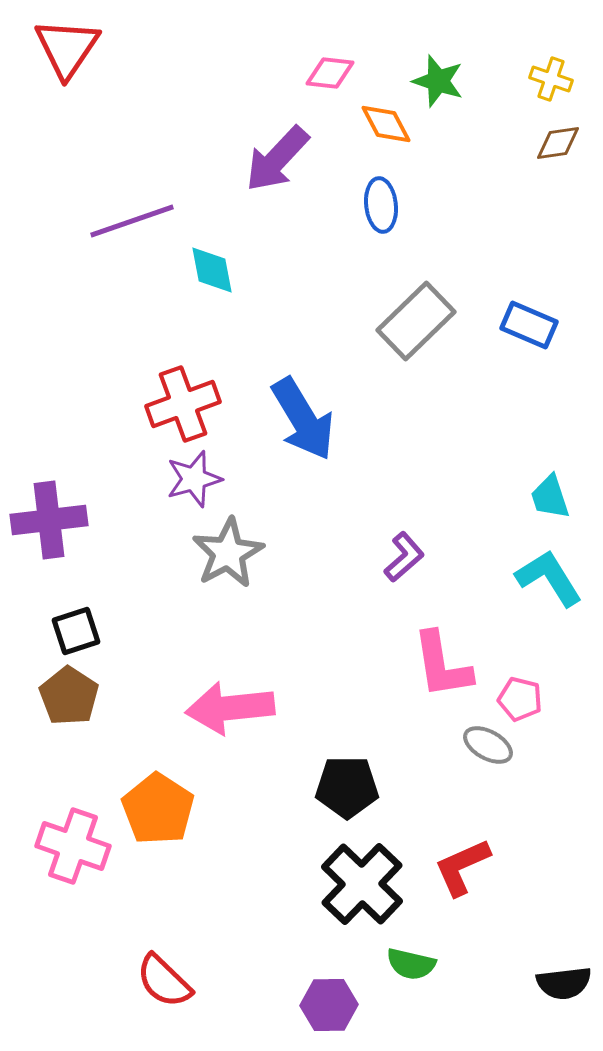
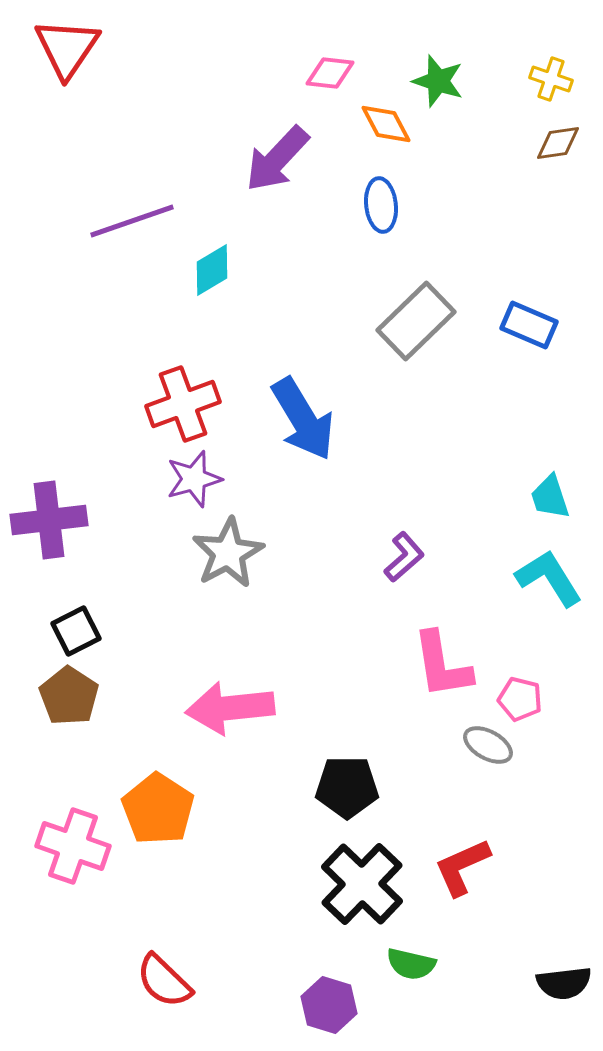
cyan diamond: rotated 70 degrees clockwise
black square: rotated 9 degrees counterclockwise
purple hexagon: rotated 18 degrees clockwise
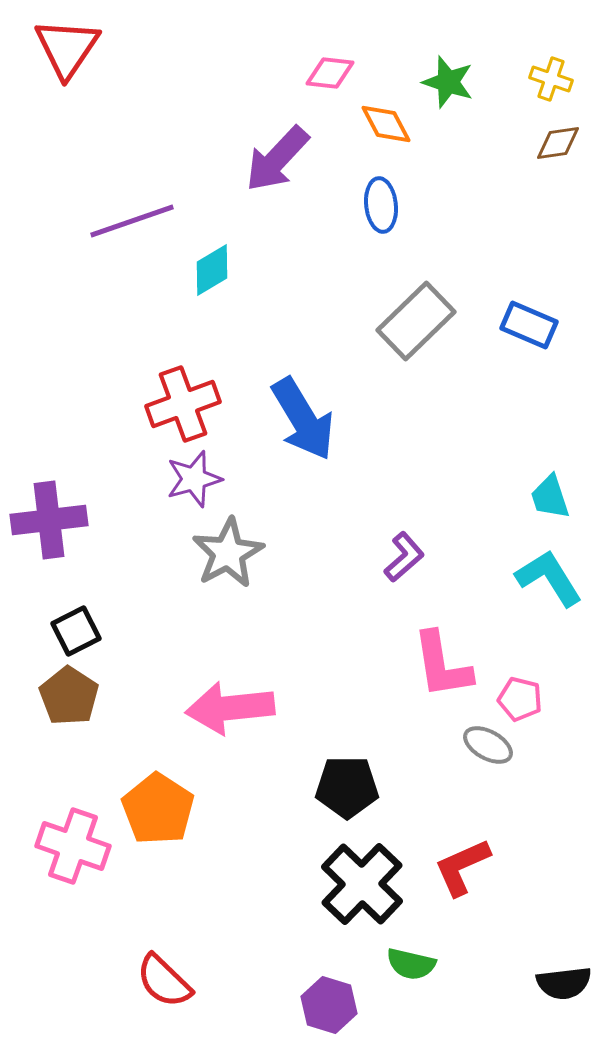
green star: moved 10 px right, 1 px down
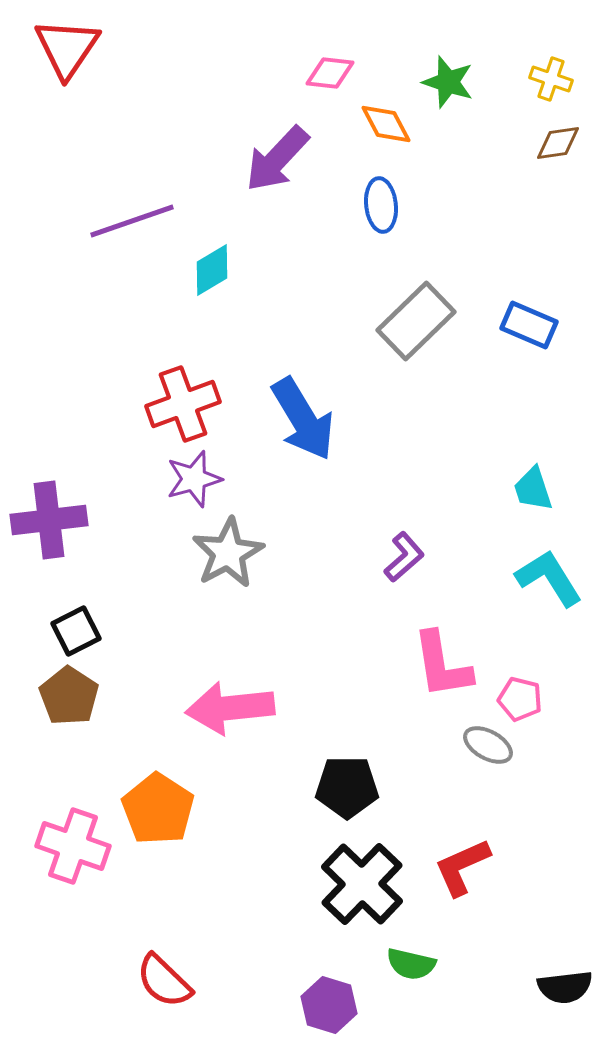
cyan trapezoid: moved 17 px left, 8 px up
black semicircle: moved 1 px right, 4 px down
